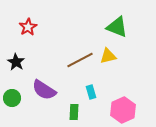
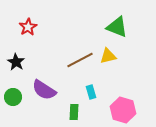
green circle: moved 1 px right, 1 px up
pink hexagon: rotated 20 degrees counterclockwise
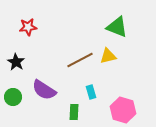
red star: rotated 24 degrees clockwise
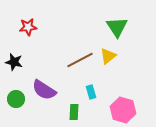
green triangle: rotated 35 degrees clockwise
yellow triangle: rotated 24 degrees counterclockwise
black star: moved 2 px left; rotated 18 degrees counterclockwise
green circle: moved 3 px right, 2 px down
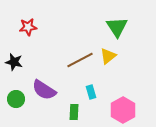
pink hexagon: rotated 15 degrees clockwise
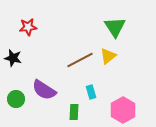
green triangle: moved 2 px left
black star: moved 1 px left, 4 px up
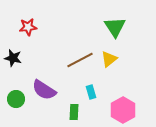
yellow triangle: moved 1 px right, 3 px down
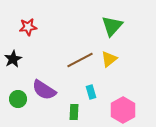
green triangle: moved 3 px left, 1 px up; rotated 15 degrees clockwise
black star: moved 1 px down; rotated 30 degrees clockwise
green circle: moved 2 px right
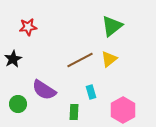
green triangle: rotated 10 degrees clockwise
green circle: moved 5 px down
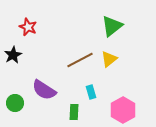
red star: rotated 30 degrees clockwise
black star: moved 4 px up
green circle: moved 3 px left, 1 px up
